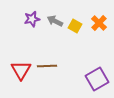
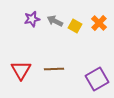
brown line: moved 7 px right, 3 px down
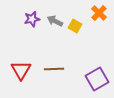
orange cross: moved 10 px up
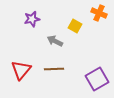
orange cross: rotated 21 degrees counterclockwise
gray arrow: moved 20 px down
red triangle: rotated 10 degrees clockwise
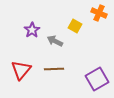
purple star: moved 11 px down; rotated 21 degrees counterclockwise
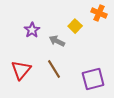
yellow square: rotated 16 degrees clockwise
gray arrow: moved 2 px right
brown line: rotated 60 degrees clockwise
purple square: moved 4 px left; rotated 15 degrees clockwise
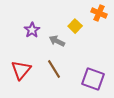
purple square: rotated 35 degrees clockwise
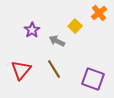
orange cross: rotated 28 degrees clockwise
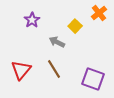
purple star: moved 10 px up
gray arrow: moved 1 px down
